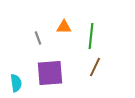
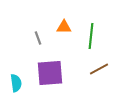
brown line: moved 4 px right, 2 px down; rotated 36 degrees clockwise
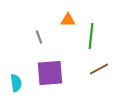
orange triangle: moved 4 px right, 7 px up
gray line: moved 1 px right, 1 px up
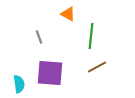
orange triangle: moved 6 px up; rotated 28 degrees clockwise
brown line: moved 2 px left, 2 px up
purple square: rotated 8 degrees clockwise
cyan semicircle: moved 3 px right, 1 px down
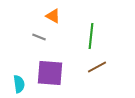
orange triangle: moved 15 px left, 2 px down
gray line: rotated 48 degrees counterclockwise
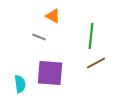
brown line: moved 1 px left, 4 px up
cyan semicircle: moved 1 px right
